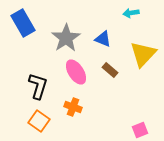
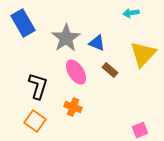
blue triangle: moved 6 px left, 4 px down
orange square: moved 4 px left
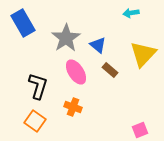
blue triangle: moved 1 px right, 2 px down; rotated 18 degrees clockwise
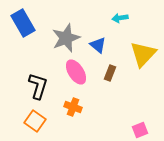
cyan arrow: moved 11 px left, 5 px down
gray star: rotated 12 degrees clockwise
brown rectangle: moved 3 px down; rotated 70 degrees clockwise
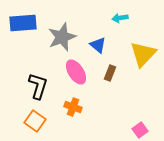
blue rectangle: rotated 64 degrees counterclockwise
gray star: moved 4 px left, 1 px up
pink square: rotated 14 degrees counterclockwise
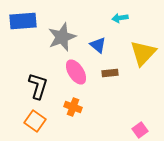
blue rectangle: moved 2 px up
yellow triangle: moved 1 px up
brown rectangle: rotated 63 degrees clockwise
